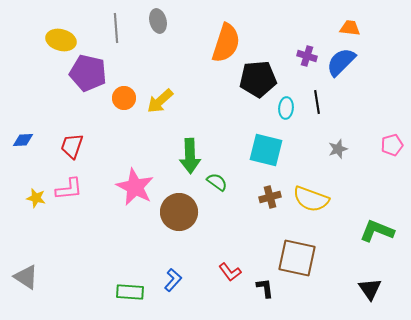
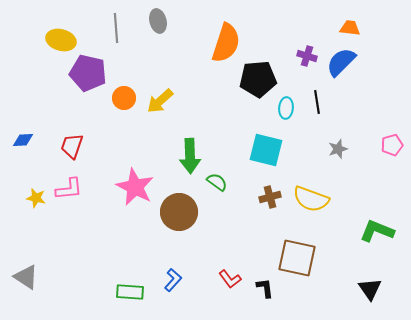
red L-shape: moved 7 px down
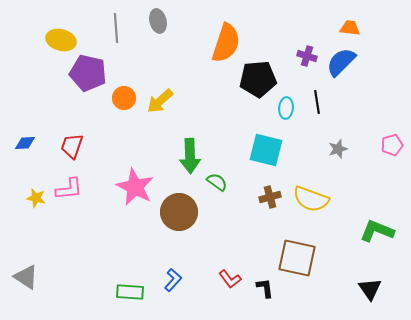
blue diamond: moved 2 px right, 3 px down
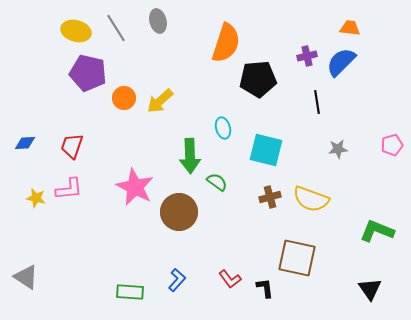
gray line: rotated 28 degrees counterclockwise
yellow ellipse: moved 15 px right, 9 px up
purple cross: rotated 30 degrees counterclockwise
cyan ellipse: moved 63 px left, 20 px down; rotated 20 degrees counterclockwise
gray star: rotated 12 degrees clockwise
blue L-shape: moved 4 px right
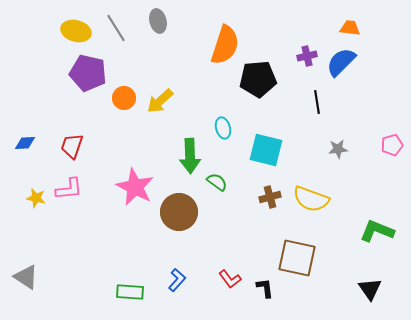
orange semicircle: moved 1 px left, 2 px down
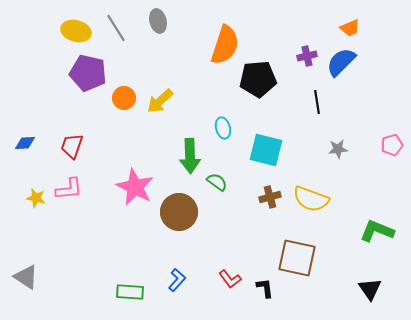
orange trapezoid: rotated 150 degrees clockwise
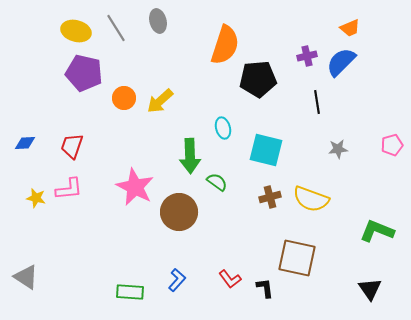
purple pentagon: moved 4 px left
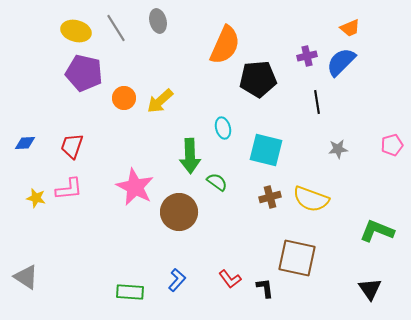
orange semicircle: rotated 6 degrees clockwise
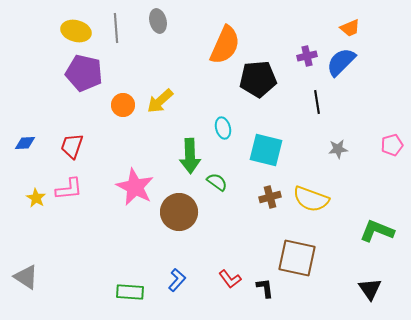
gray line: rotated 28 degrees clockwise
orange circle: moved 1 px left, 7 px down
yellow star: rotated 18 degrees clockwise
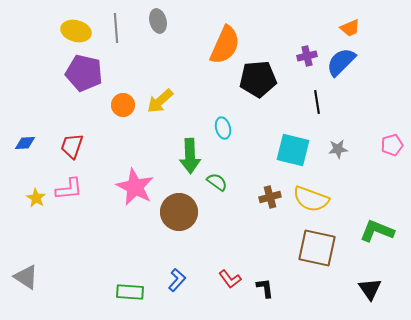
cyan square: moved 27 px right
brown square: moved 20 px right, 10 px up
